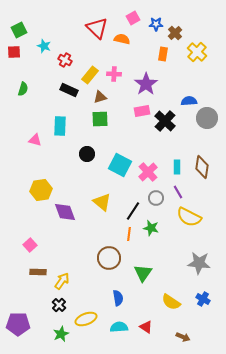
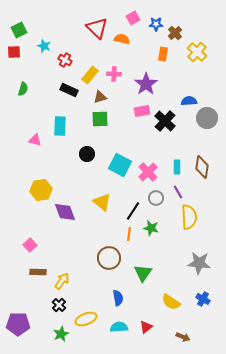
yellow semicircle at (189, 217): rotated 120 degrees counterclockwise
red triangle at (146, 327): rotated 48 degrees clockwise
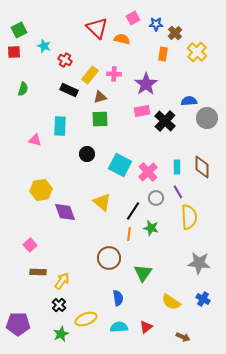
brown diamond at (202, 167): rotated 10 degrees counterclockwise
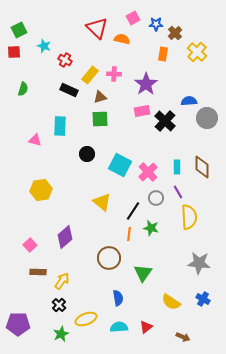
purple diamond at (65, 212): moved 25 px down; rotated 70 degrees clockwise
